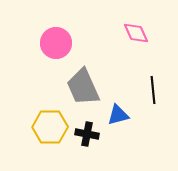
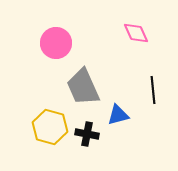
yellow hexagon: rotated 16 degrees clockwise
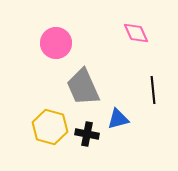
blue triangle: moved 4 px down
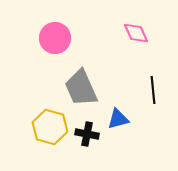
pink circle: moved 1 px left, 5 px up
gray trapezoid: moved 2 px left, 1 px down
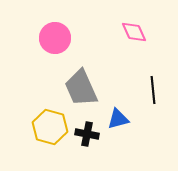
pink diamond: moved 2 px left, 1 px up
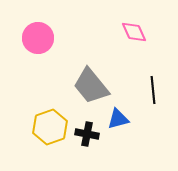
pink circle: moved 17 px left
gray trapezoid: moved 10 px right, 2 px up; rotated 15 degrees counterclockwise
yellow hexagon: rotated 24 degrees clockwise
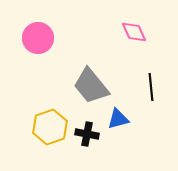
black line: moved 2 px left, 3 px up
